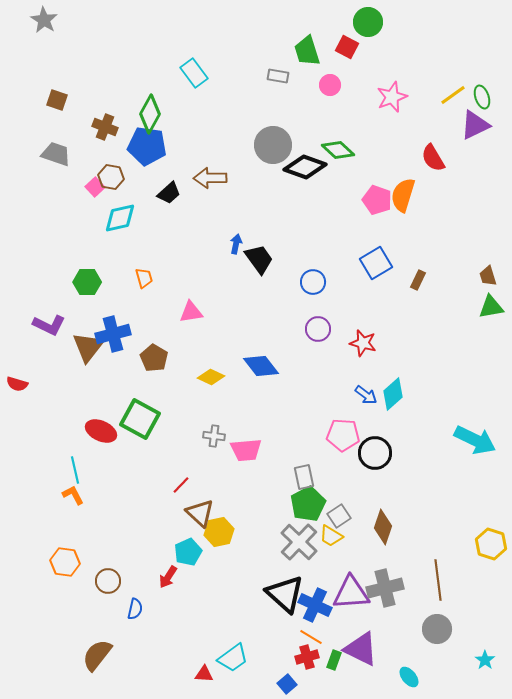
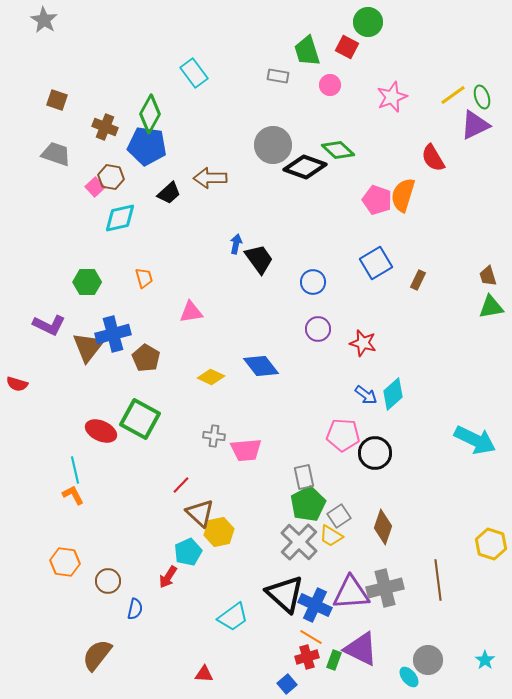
brown pentagon at (154, 358): moved 8 px left
gray circle at (437, 629): moved 9 px left, 31 px down
cyan trapezoid at (233, 658): moved 41 px up
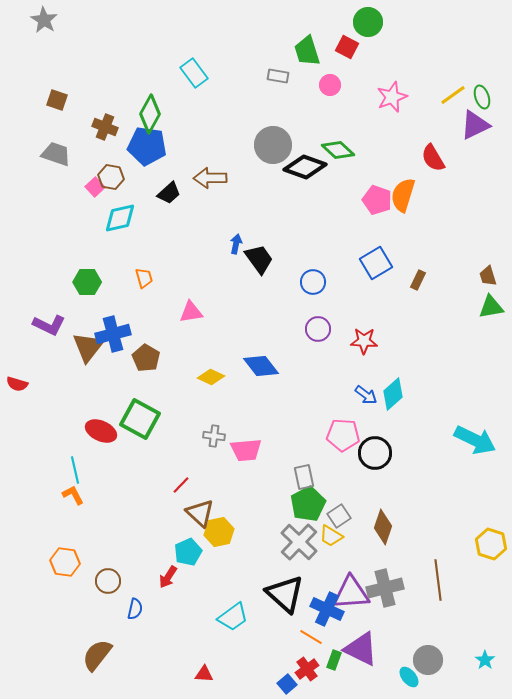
red star at (363, 343): moved 1 px right, 2 px up; rotated 12 degrees counterclockwise
blue cross at (315, 605): moved 12 px right, 4 px down
red cross at (307, 657): moved 12 px down; rotated 20 degrees counterclockwise
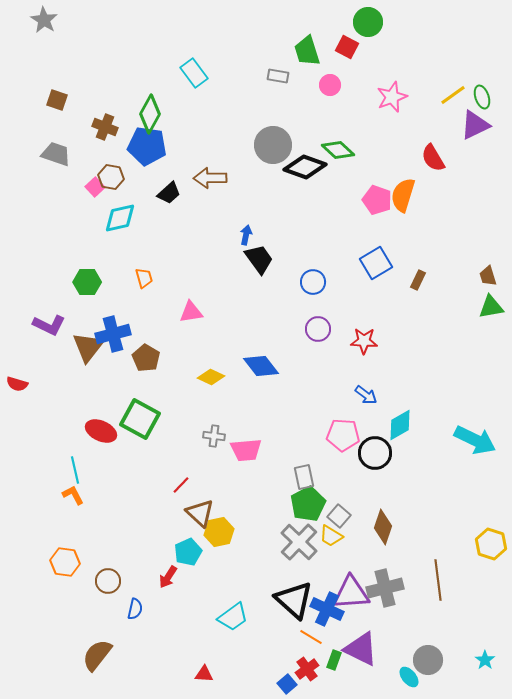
blue arrow at (236, 244): moved 10 px right, 9 px up
cyan diamond at (393, 394): moved 7 px right, 31 px down; rotated 12 degrees clockwise
gray square at (339, 516): rotated 15 degrees counterclockwise
black triangle at (285, 594): moved 9 px right, 6 px down
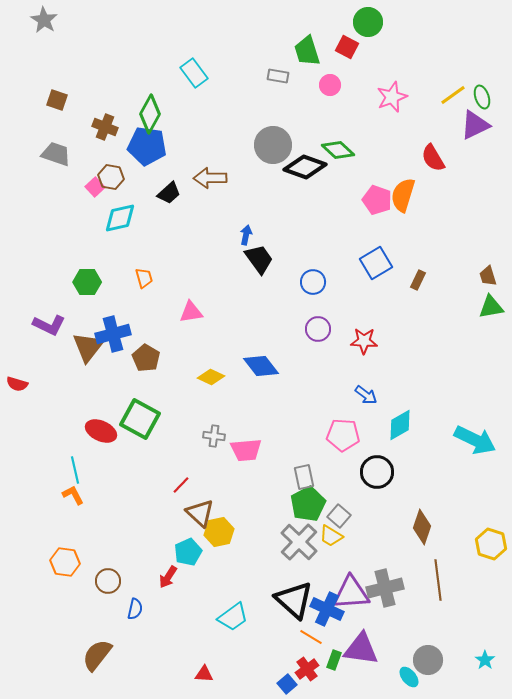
black circle at (375, 453): moved 2 px right, 19 px down
brown diamond at (383, 527): moved 39 px right
purple triangle at (361, 649): rotated 18 degrees counterclockwise
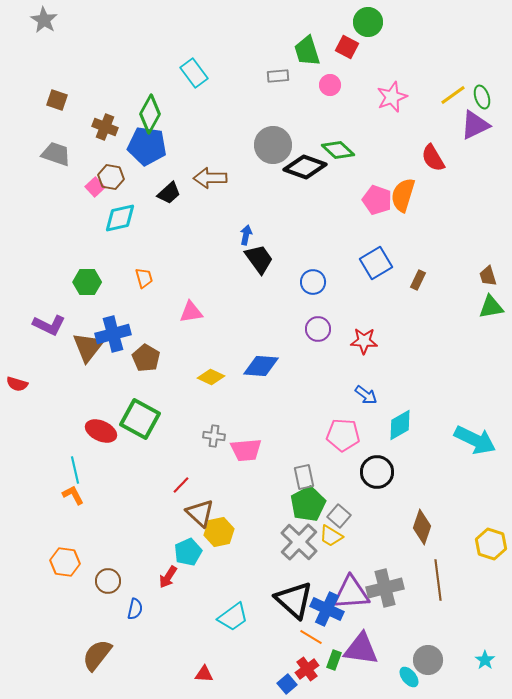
gray rectangle at (278, 76): rotated 15 degrees counterclockwise
blue diamond at (261, 366): rotated 48 degrees counterclockwise
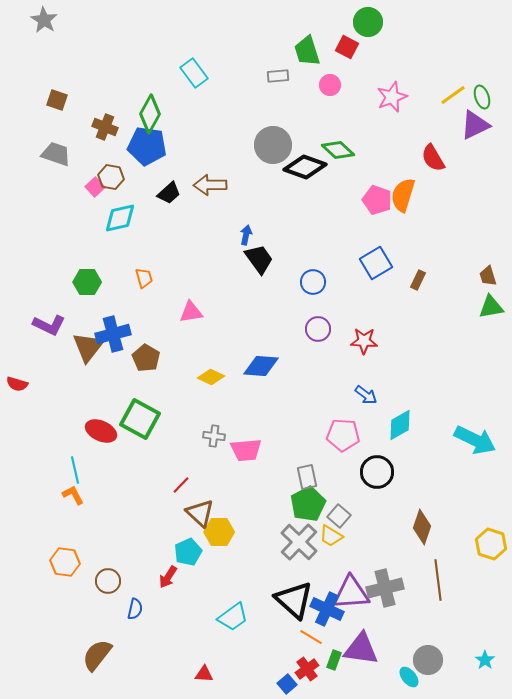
brown arrow at (210, 178): moved 7 px down
gray rectangle at (304, 477): moved 3 px right
yellow hexagon at (219, 532): rotated 12 degrees clockwise
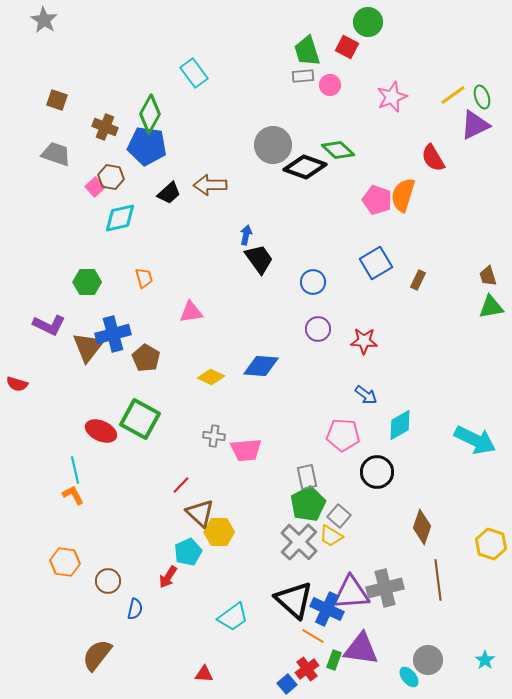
gray rectangle at (278, 76): moved 25 px right
orange line at (311, 637): moved 2 px right, 1 px up
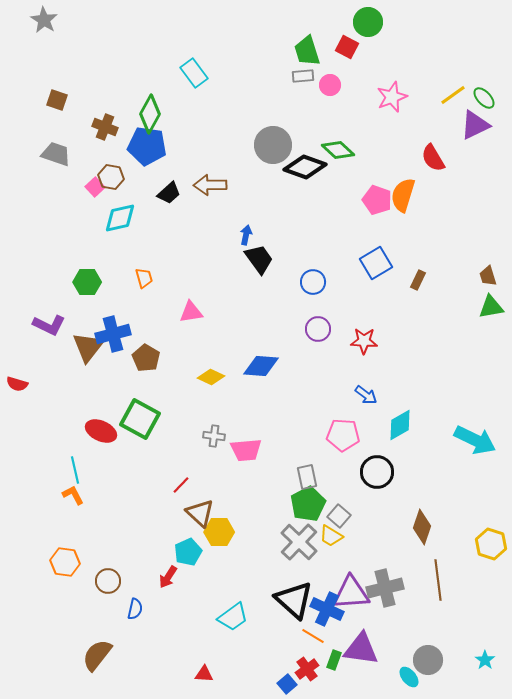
green ellipse at (482, 97): moved 2 px right, 1 px down; rotated 25 degrees counterclockwise
